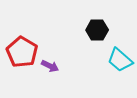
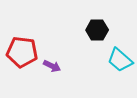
red pentagon: rotated 24 degrees counterclockwise
purple arrow: moved 2 px right
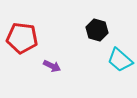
black hexagon: rotated 15 degrees clockwise
red pentagon: moved 14 px up
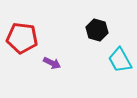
cyan trapezoid: rotated 20 degrees clockwise
purple arrow: moved 3 px up
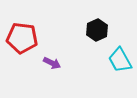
black hexagon: rotated 20 degrees clockwise
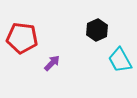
purple arrow: rotated 72 degrees counterclockwise
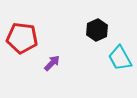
cyan trapezoid: moved 2 px up
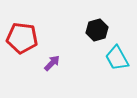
black hexagon: rotated 10 degrees clockwise
cyan trapezoid: moved 3 px left
